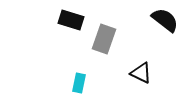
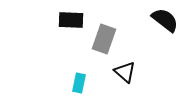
black rectangle: rotated 15 degrees counterclockwise
black triangle: moved 16 px left, 1 px up; rotated 15 degrees clockwise
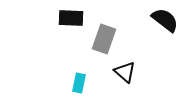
black rectangle: moved 2 px up
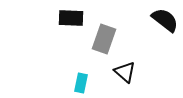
cyan rectangle: moved 2 px right
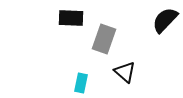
black semicircle: rotated 84 degrees counterclockwise
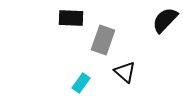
gray rectangle: moved 1 px left, 1 px down
cyan rectangle: rotated 24 degrees clockwise
